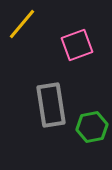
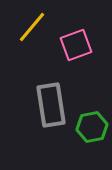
yellow line: moved 10 px right, 3 px down
pink square: moved 1 px left
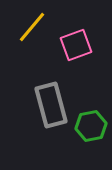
gray rectangle: rotated 6 degrees counterclockwise
green hexagon: moved 1 px left, 1 px up
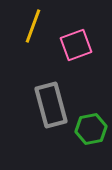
yellow line: moved 1 px right, 1 px up; rotated 20 degrees counterclockwise
green hexagon: moved 3 px down
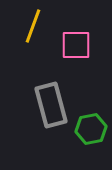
pink square: rotated 20 degrees clockwise
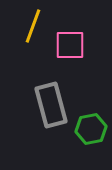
pink square: moved 6 px left
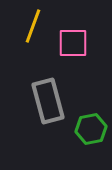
pink square: moved 3 px right, 2 px up
gray rectangle: moved 3 px left, 4 px up
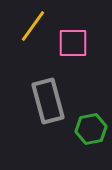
yellow line: rotated 16 degrees clockwise
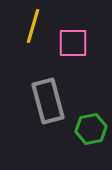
yellow line: rotated 20 degrees counterclockwise
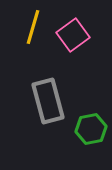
yellow line: moved 1 px down
pink square: moved 8 px up; rotated 36 degrees counterclockwise
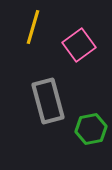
pink square: moved 6 px right, 10 px down
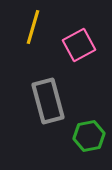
pink square: rotated 8 degrees clockwise
green hexagon: moved 2 px left, 7 px down
